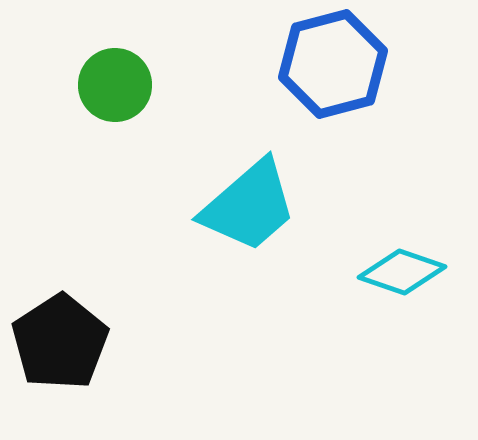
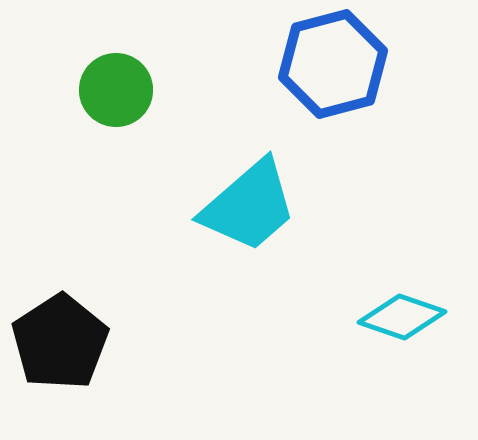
green circle: moved 1 px right, 5 px down
cyan diamond: moved 45 px down
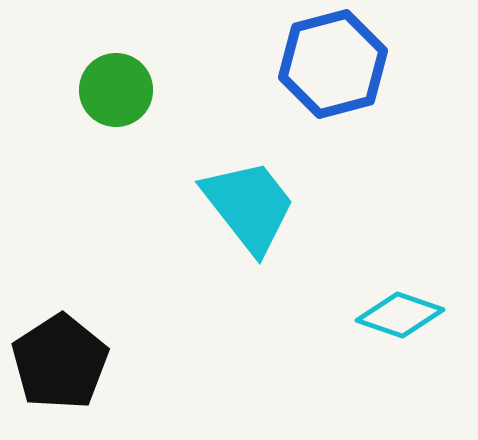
cyan trapezoid: rotated 87 degrees counterclockwise
cyan diamond: moved 2 px left, 2 px up
black pentagon: moved 20 px down
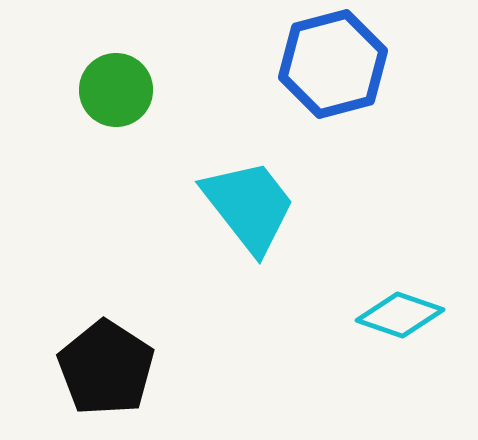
black pentagon: moved 46 px right, 6 px down; rotated 6 degrees counterclockwise
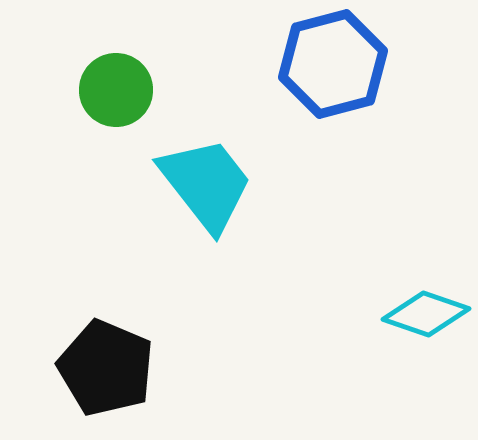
cyan trapezoid: moved 43 px left, 22 px up
cyan diamond: moved 26 px right, 1 px up
black pentagon: rotated 10 degrees counterclockwise
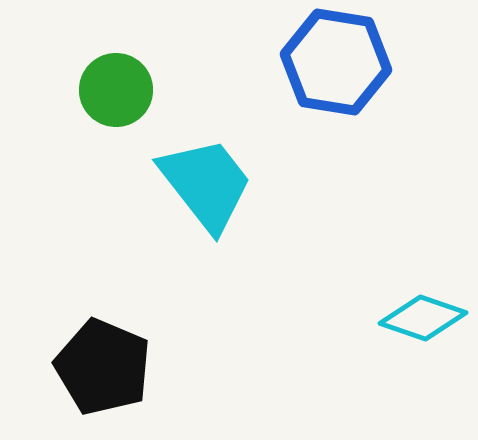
blue hexagon: moved 3 px right, 2 px up; rotated 24 degrees clockwise
cyan diamond: moved 3 px left, 4 px down
black pentagon: moved 3 px left, 1 px up
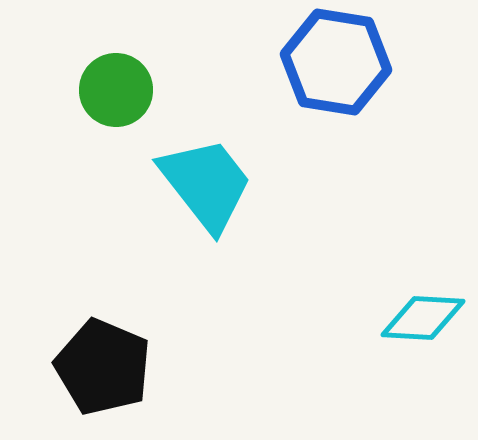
cyan diamond: rotated 16 degrees counterclockwise
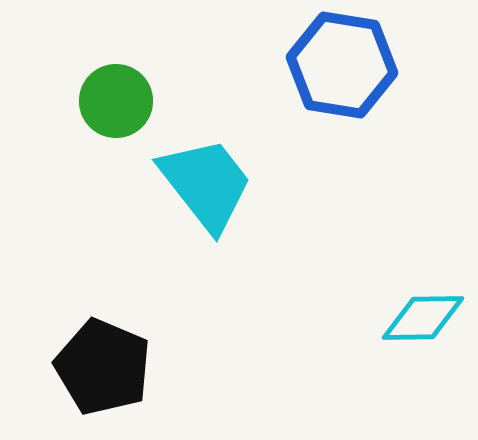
blue hexagon: moved 6 px right, 3 px down
green circle: moved 11 px down
cyan diamond: rotated 4 degrees counterclockwise
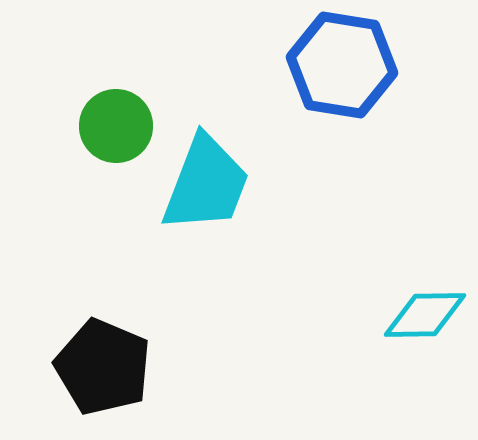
green circle: moved 25 px down
cyan trapezoid: rotated 59 degrees clockwise
cyan diamond: moved 2 px right, 3 px up
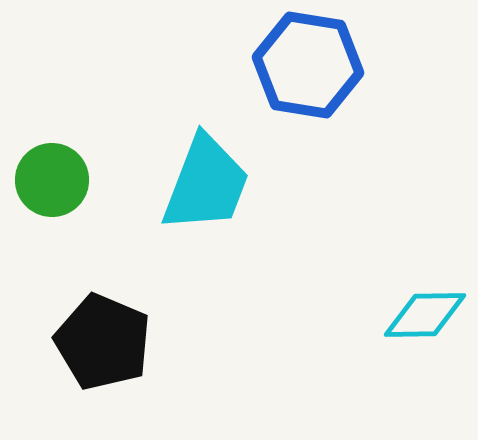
blue hexagon: moved 34 px left
green circle: moved 64 px left, 54 px down
black pentagon: moved 25 px up
